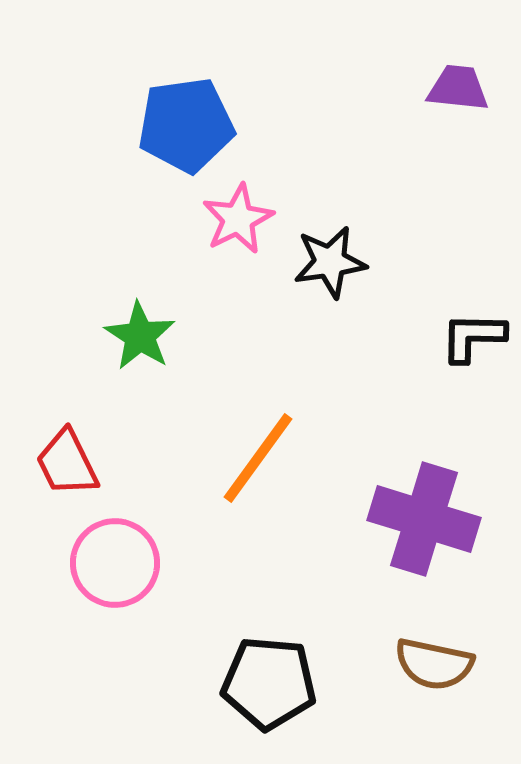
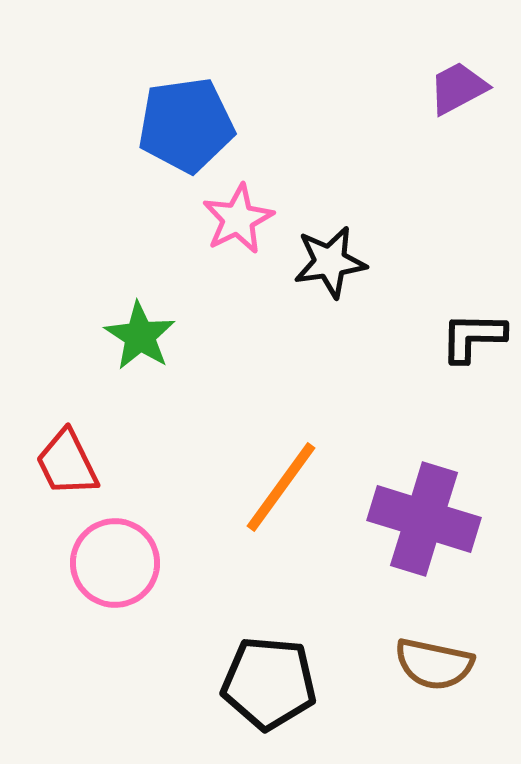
purple trapezoid: rotated 34 degrees counterclockwise
orange line: moved 23 px right, 29 px down
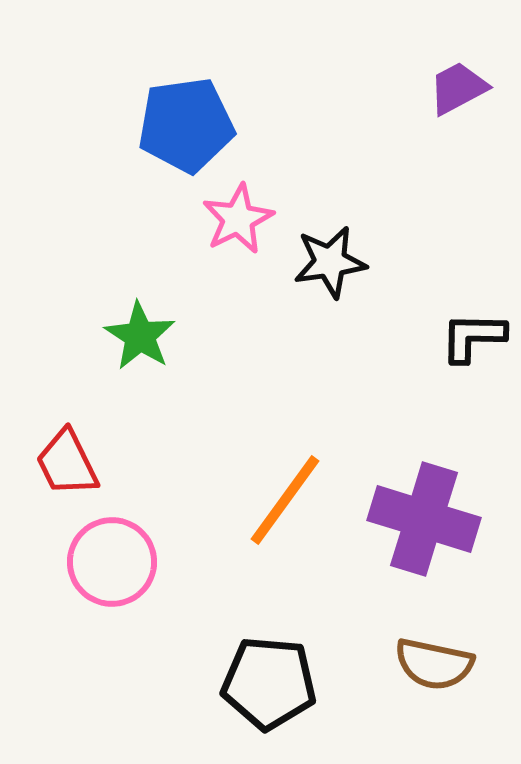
orange line: moved 4 px right, 13 px down
pink circle: moved 3 px left, 1 px up
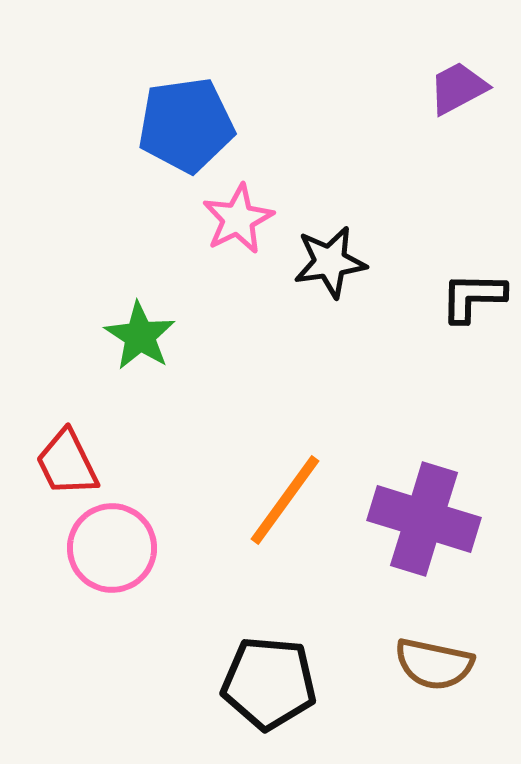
black L-shape: moved 40 px up
pink circle: moved 14 px up
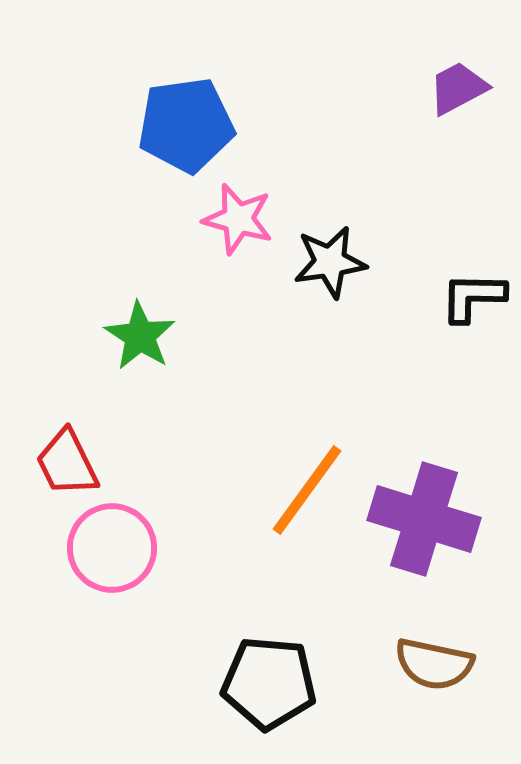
pink star: rotated 30 degrees counterclockwise
orange line: moved 22 px right, 10 px up
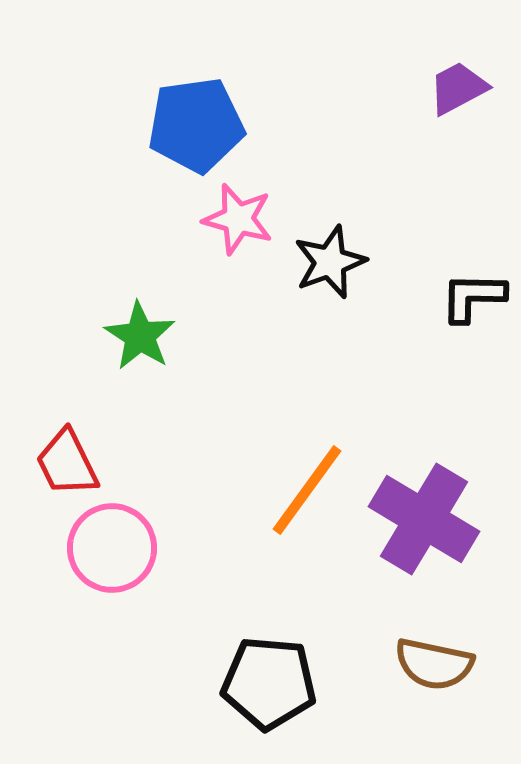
blue pentagon: moved 10 px right
black star: rotated 12 degrees counterclockwise
purple cross: rotated 14 degrees clockwise
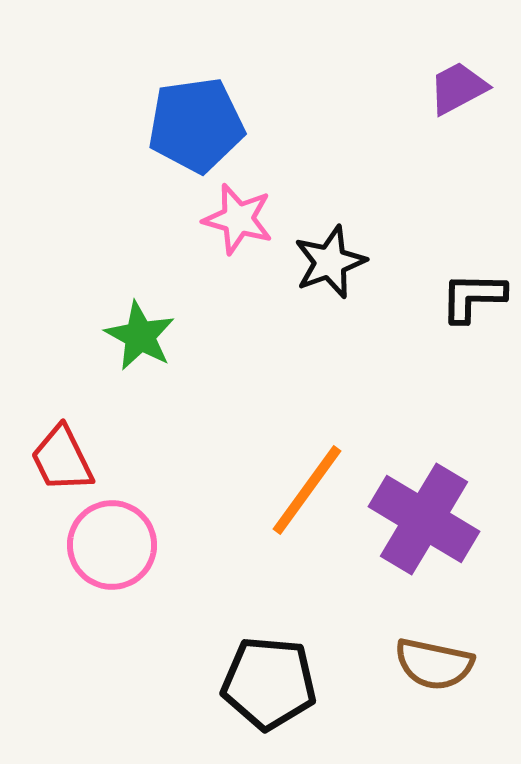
green star: rotated 4 degrees counterclockwise
red trapezoid: moved 5 px left, 4 px up
pink circle: moved 3 px up
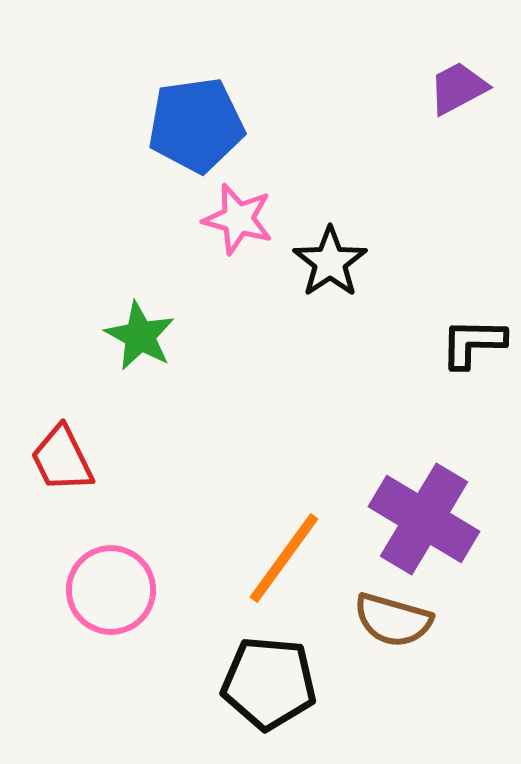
black star: rotated 14 degrees counterclockwise
black L-shape: moved 46 px down
orange line: moved 23 px left, 68 px down
pink circle: moved 1 px left, 45 px down
brown semicircle: moved 41 px left, 44 px up; rotated 4 degrees clockwise
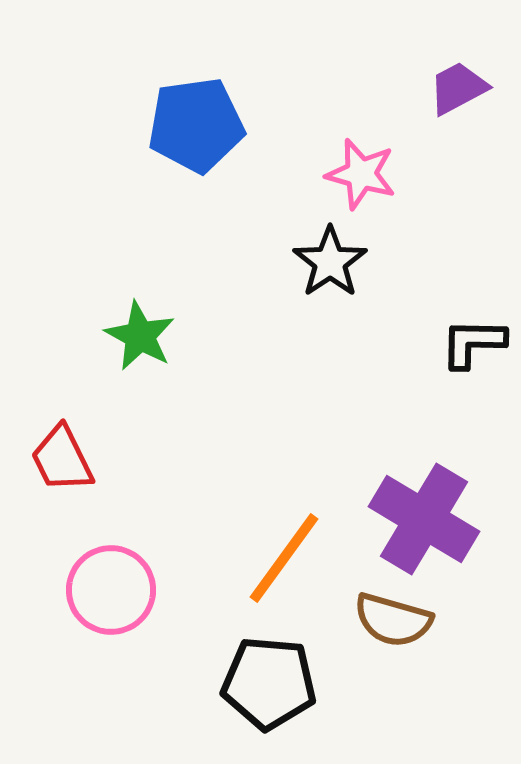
pink star: moved 123 px right, 45 px up
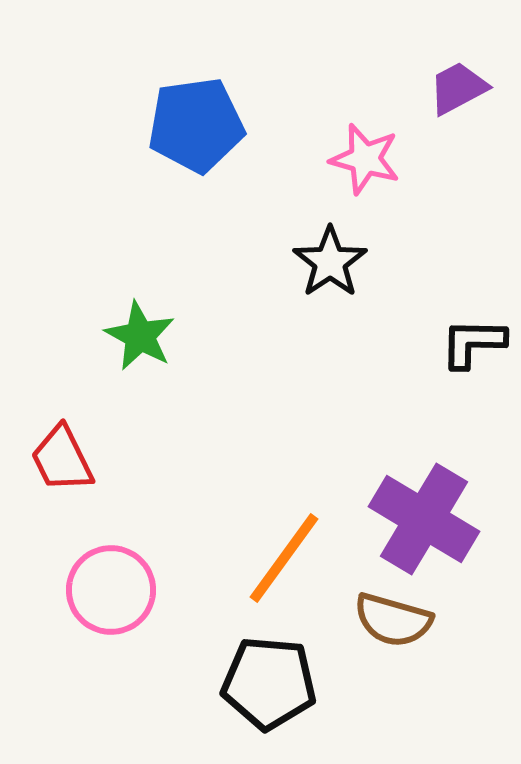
pink star: moved 4 px right, 15 px up
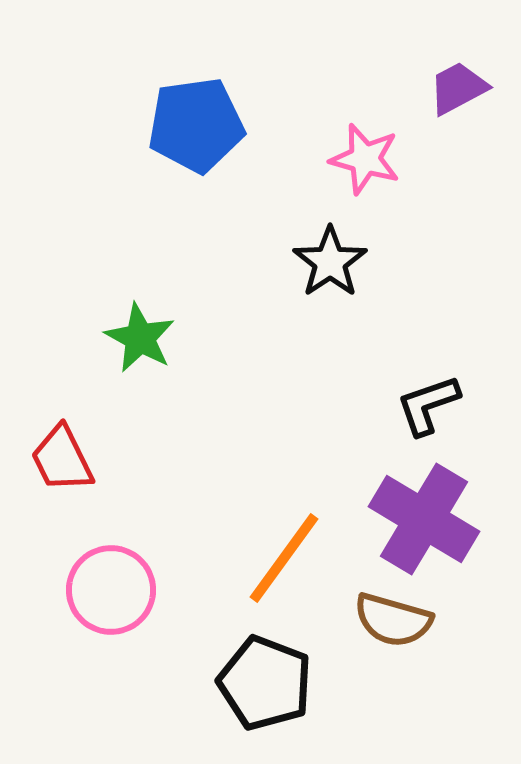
green star: moved 2 px down
black L-shape: moved 45 px left, 62 px down; rotated 20 degrees counterclockwise
black pentagon: moved 4 px left; rotated 16 degrees clockwise
